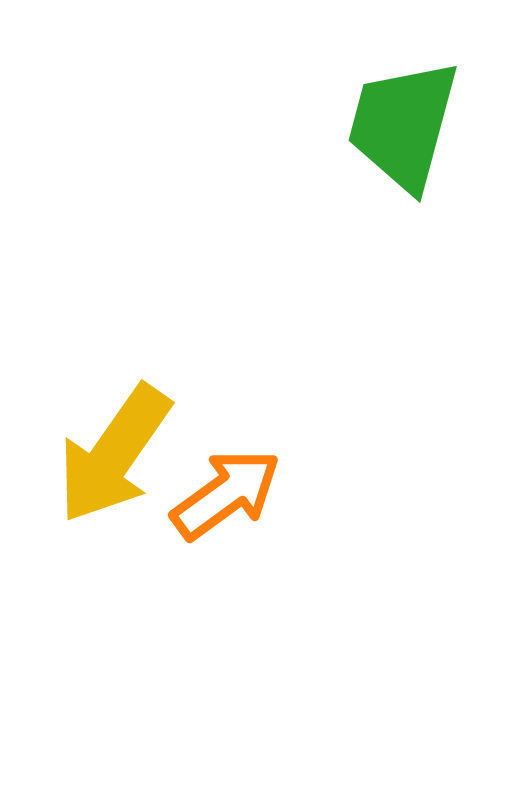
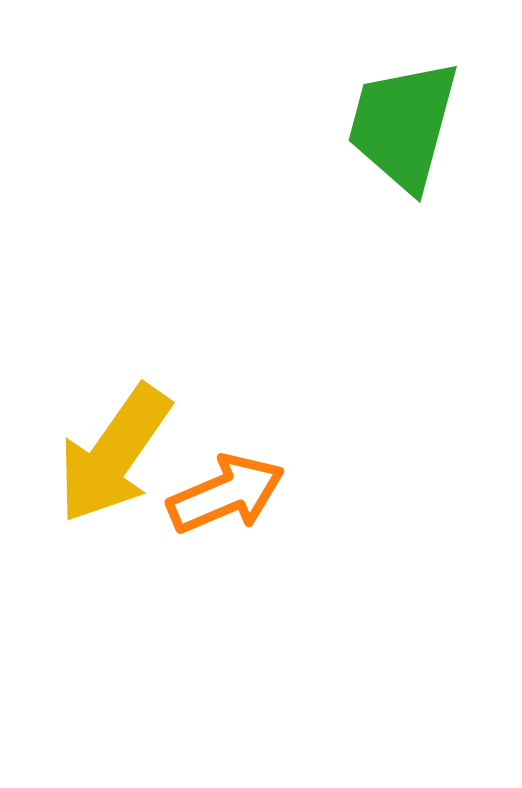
orange arrow: rotated 13 degrees clockwise
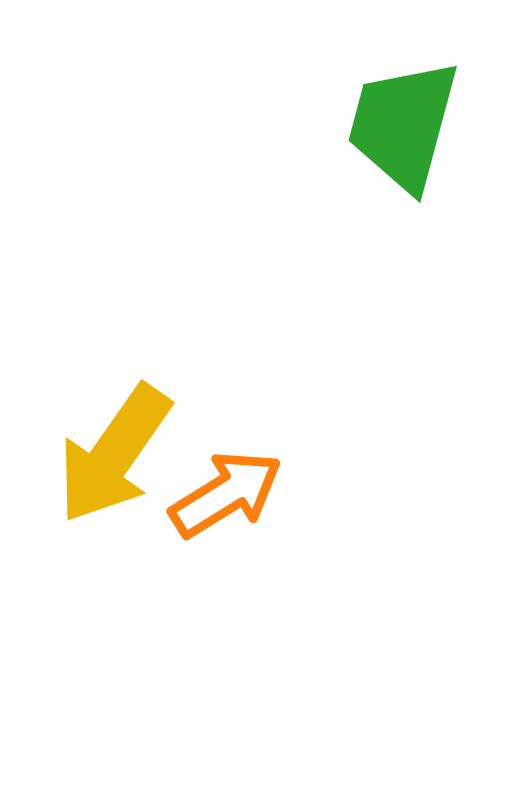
orange arrow: rotated 9 degrees counterclockwise
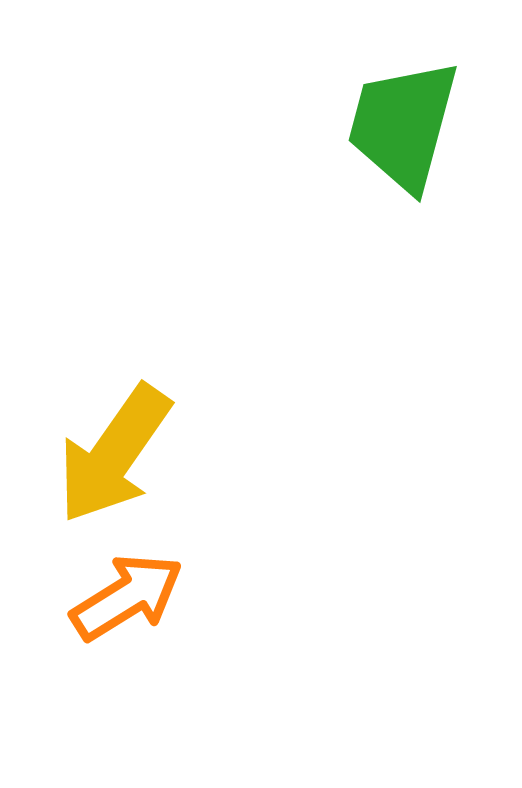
orange arrow: moved 99 px left, 103 px down
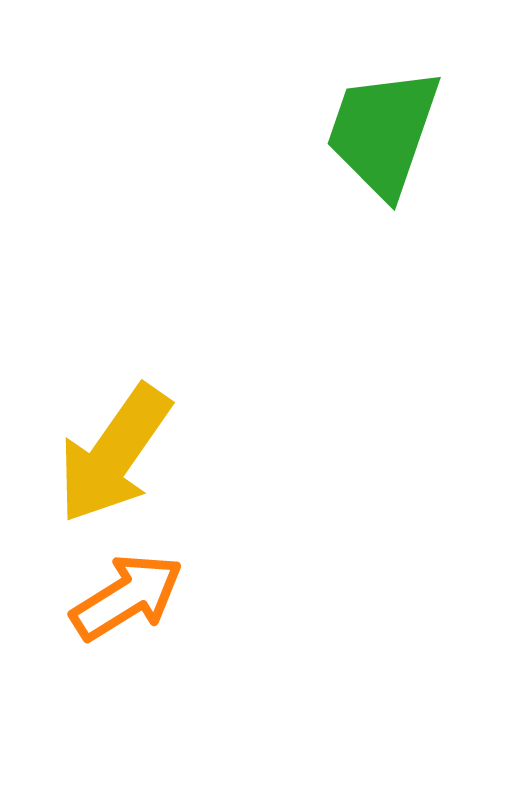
green trapezoid: moved 20 px left, 7 px down; rotated 4 degrees clockwise
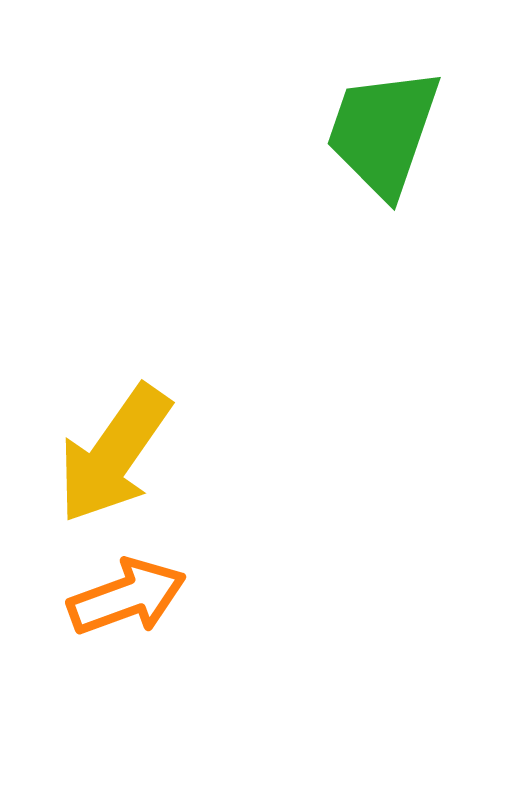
orange arrow: rotated 12 degrees clockwise
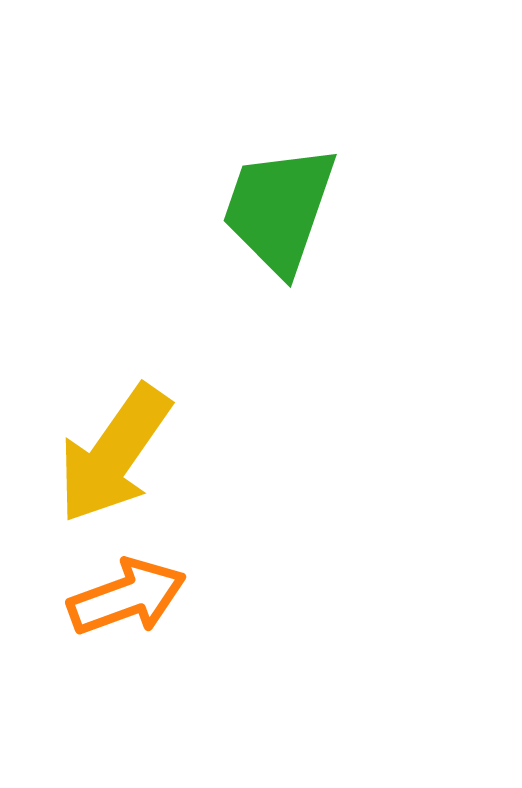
green trapezoid: moved 104 px left, 77 px down
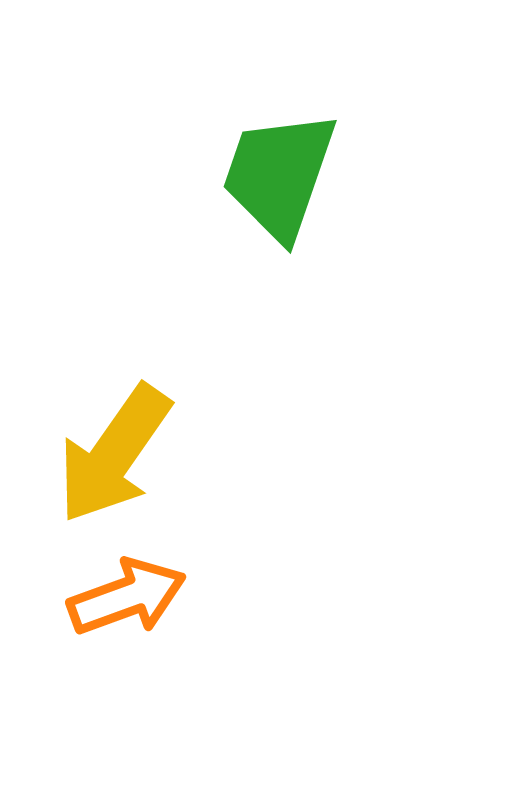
green trapezoid: moved 34 px up
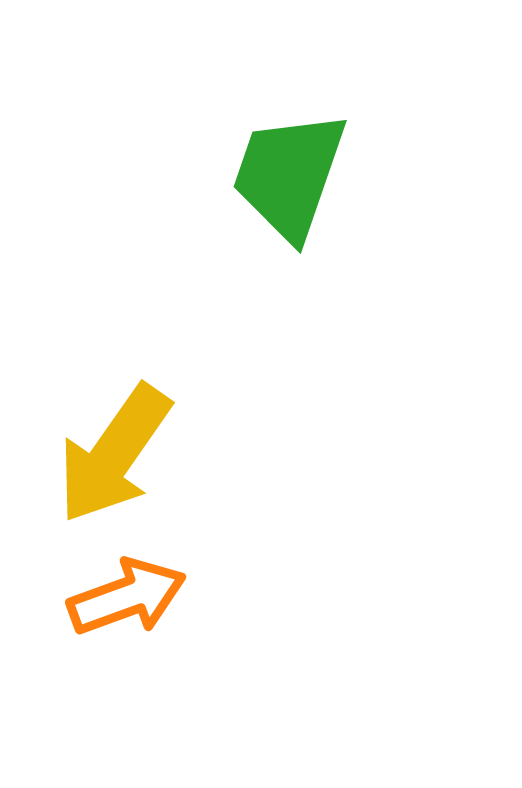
green trapezoid: moved 10 px right
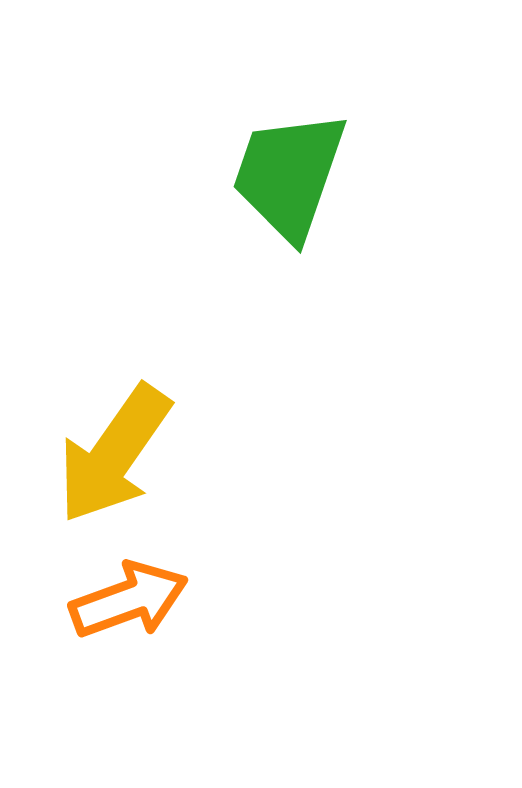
orange arrow: moved 2 px right, 3 px down
